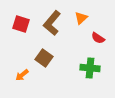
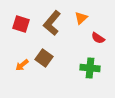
orange arrow: moved 10 px up
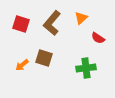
brown square: rotated 18 degrees counterclockwise
green cross: moved 4 px left; rotated 12 degrees counterclockwise
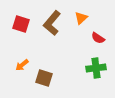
brown square: moved 20 px down
green cross: moved 10 px right
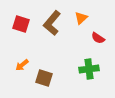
green cross: moved 7 px left, 1 px down
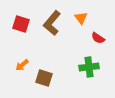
orange triangle: rotated 24 degrees counterclockwise
green cross: moved 2 px up
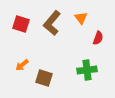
red semicircle: rotated 104 degrees counterclockwise
green cross: moved 2 px left, 3 px down
